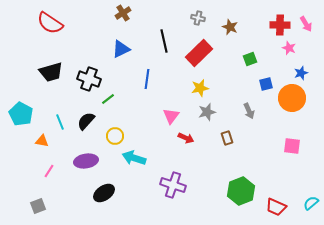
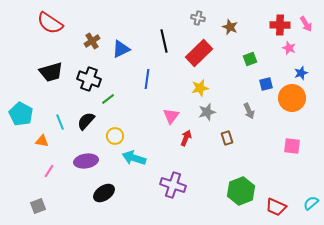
brown cross: moved 31 px left, 28 px down
red arrow: rotated 91 degrees counterclockwise
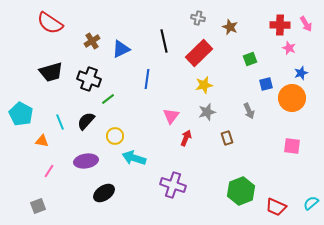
yellow star: moved 4 px right, 3 px up
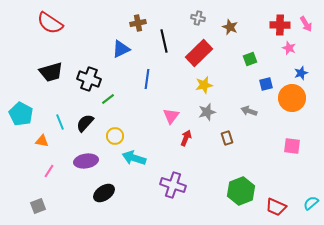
brown cross: moved 46 px right, 18 px up; rotated 21 degrees clockwise
gray arrow: rotated 133 degrees clockwise
black semicircle: moved 1 px left, 2 px down
